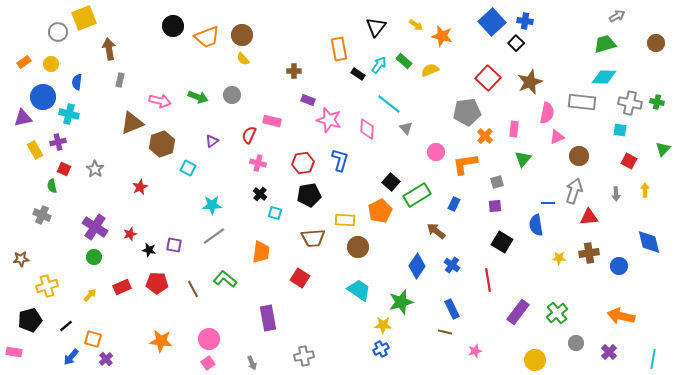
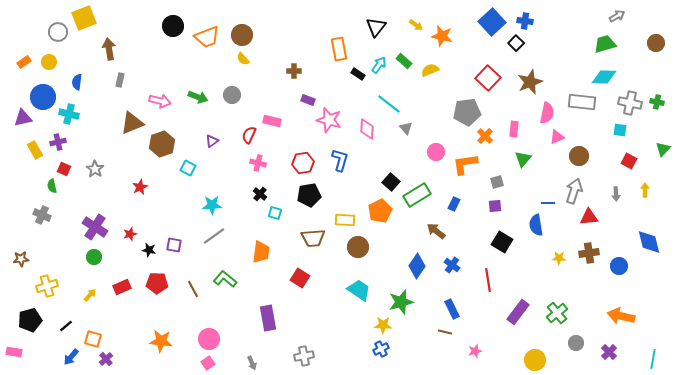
yellow circle at (51, 64): moved 2 px left, 2 px up
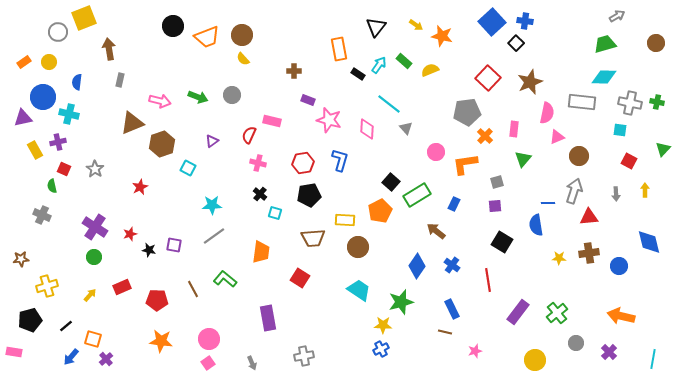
red pentagon at (157, 283): moved 17 px down
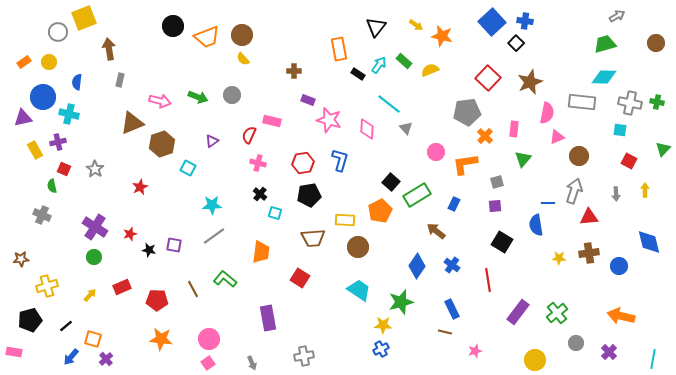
orange star at (161, 341): moved 2 px up
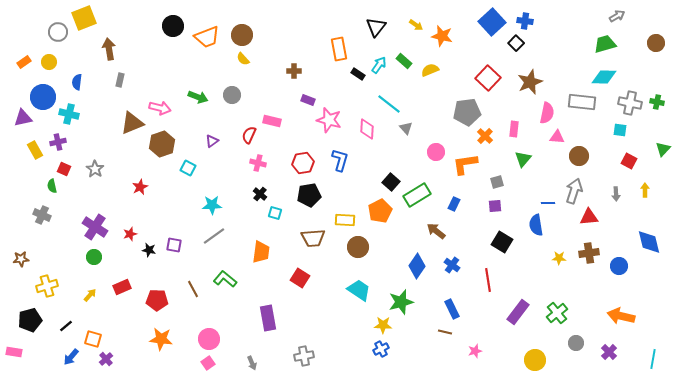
pink arrow at (160, 101): moved 7 px down
pink triangle at (557, 137): rotated 28 degrees clockwise
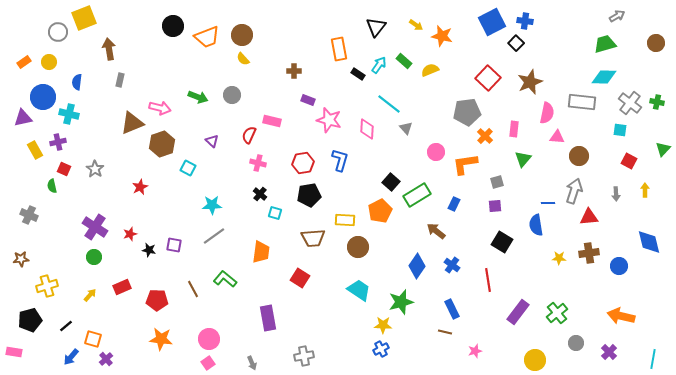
blue square at (492, 22): rotated 16 degrees clockwise
gray cross at (630, 103): rotated 25 degrees clockwise
purple triangle at (212, 141): rotated 40 degrees counterclockwise
gray cross at (42, 215): moved 13 px left
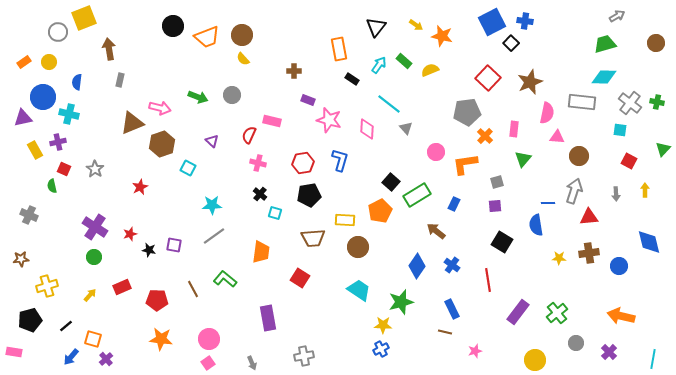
black square at (516, 43): moved 5 px left
black rectangle at (358, 74): moved 6 px left, 5 px down
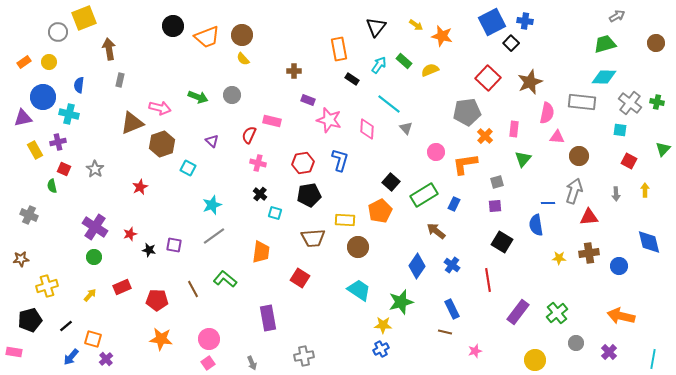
blue semicircle at (77, 82): moved 2 px right, 3 px down
green rectangle at (417, 195): moved 7 px right
cyan star at (212, 205): rotated 18 degrees counterclockwise
